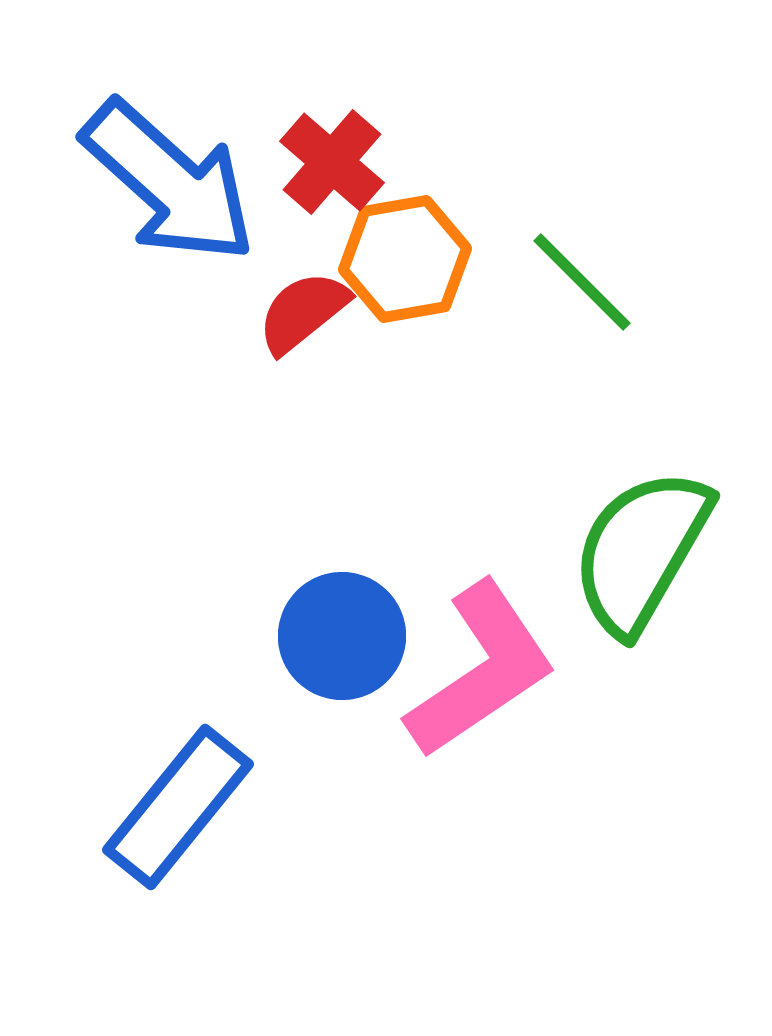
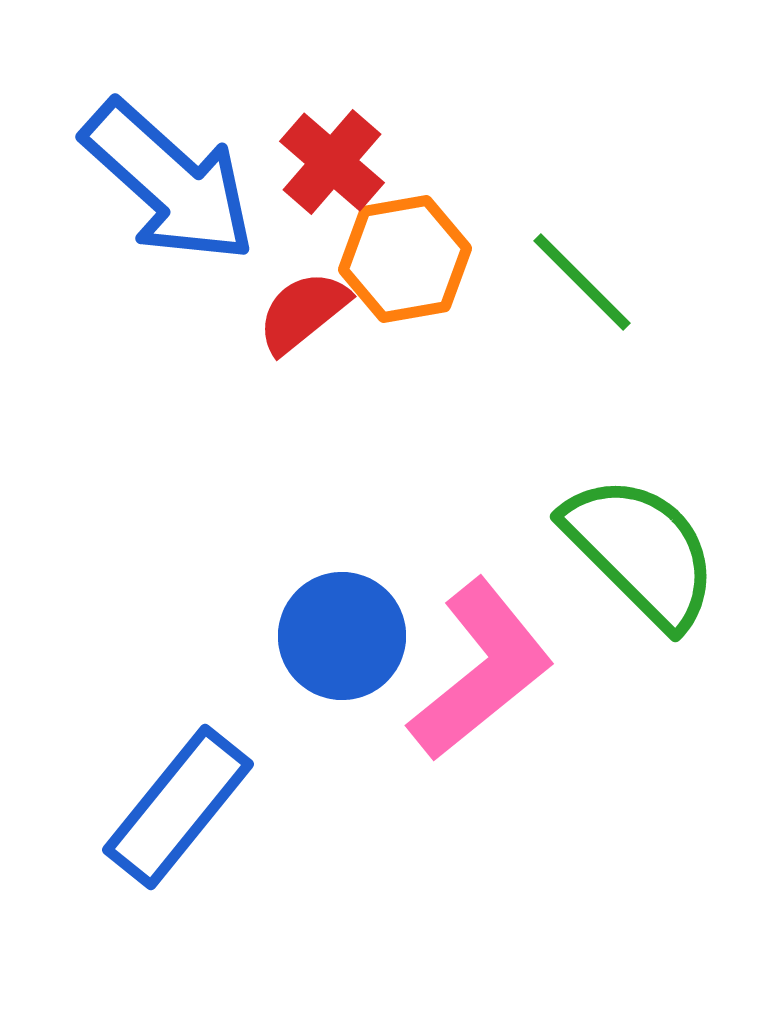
green semicircle: rotated 105 degrees clockwise
pink L-shape: rotated 5 degrees counterclockwise
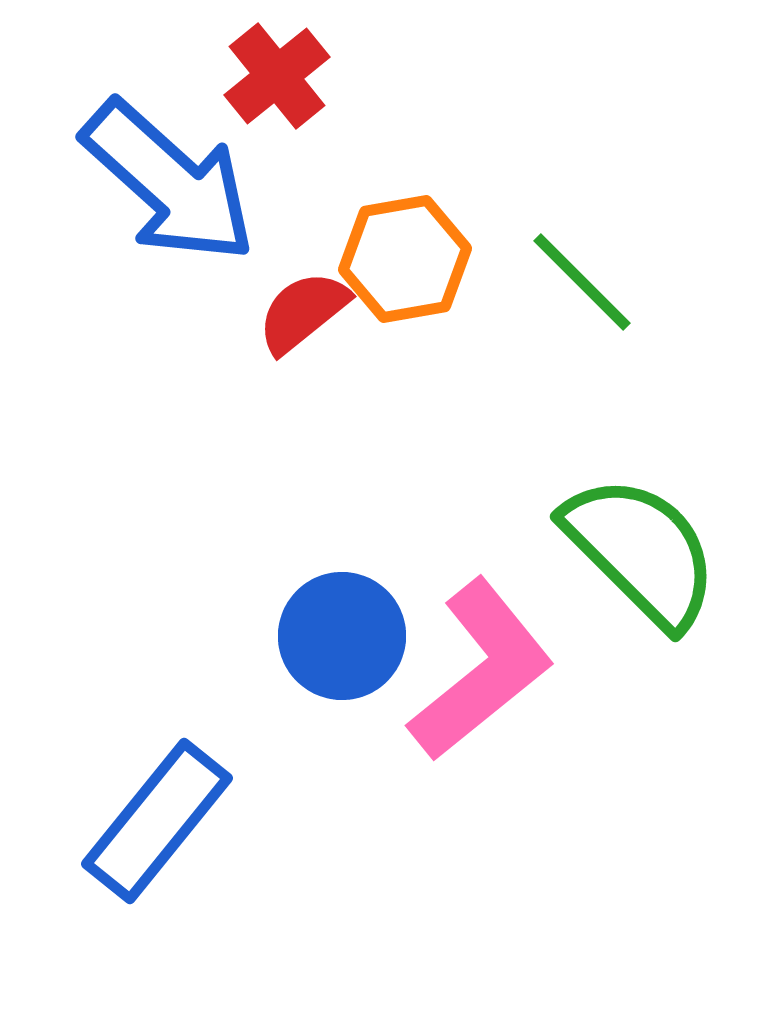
red cross: moved 55 px left, 86 px up; rotated 10 degrees clockwise
blue rectangle: moved 21 px left, 14 px down
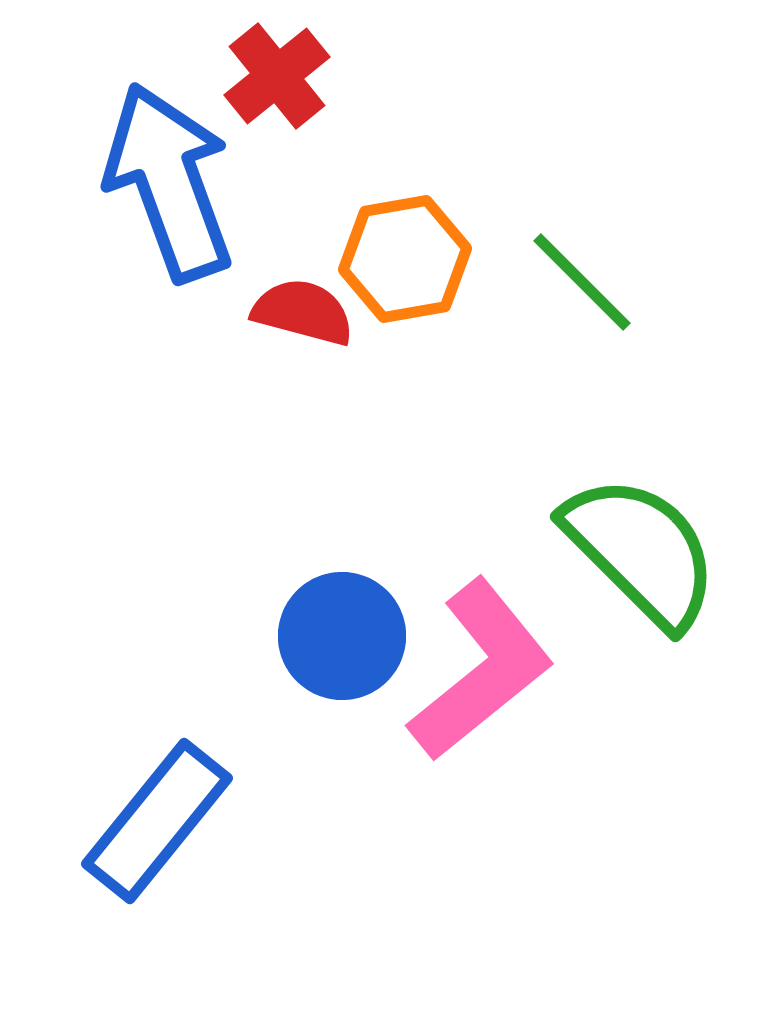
blue arrow: rotated 152 degrees counterclockwise
red semicircle: rotated 54 degrees clockwise
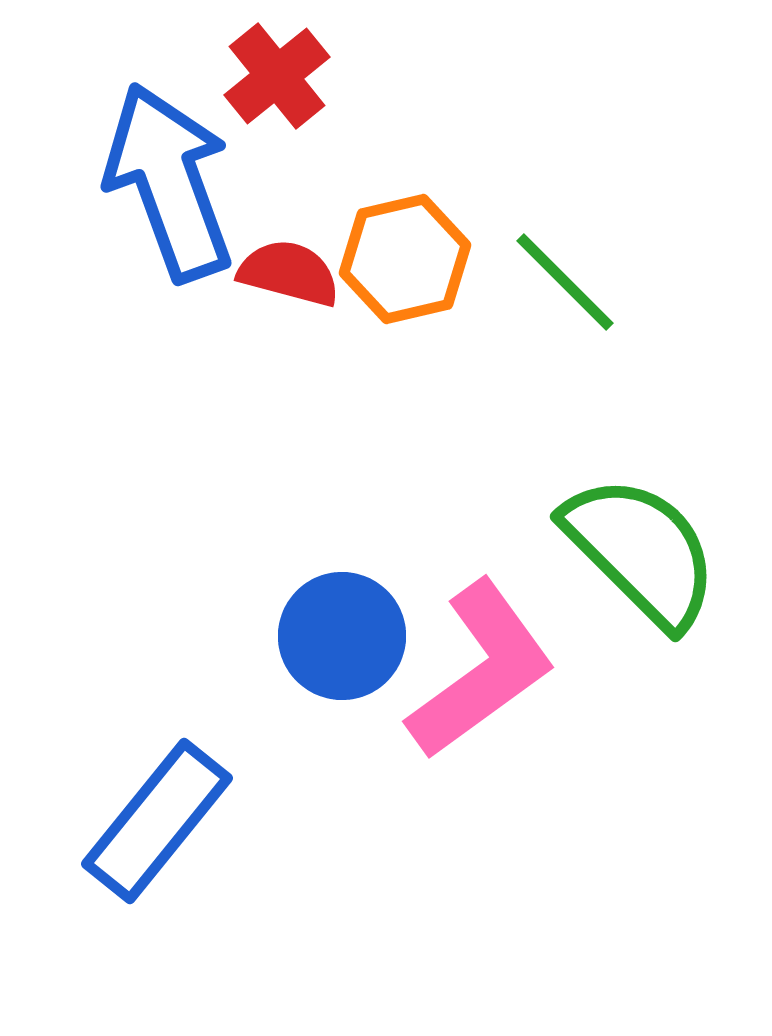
orange hexagon: rotated 3 degrees counterclockwise
green line: moved 17 px left
red semicircle: moved 14 px left, 39 px up
pink L-shape: rotated 3 degrees clockwise
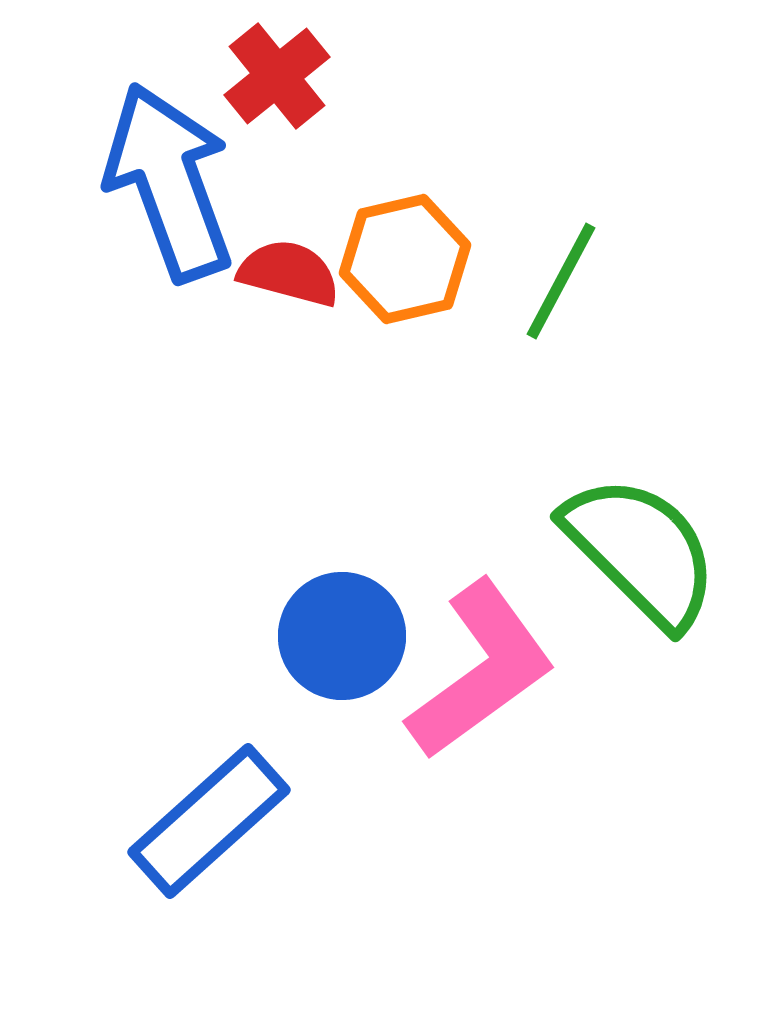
green line: moved 4 px left, 1 px up; rotated 73 degrees clockwise
blue rectangle: moved 52 px right; rotated 9 degrees clockwise
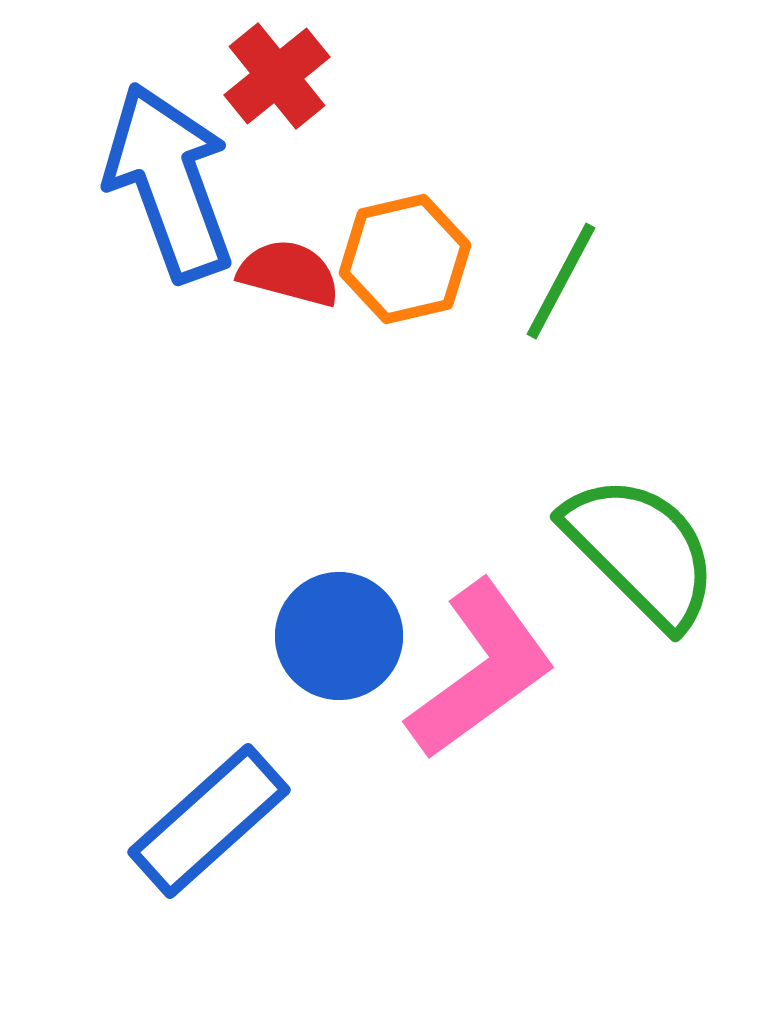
blue circle: moved 3 px left
